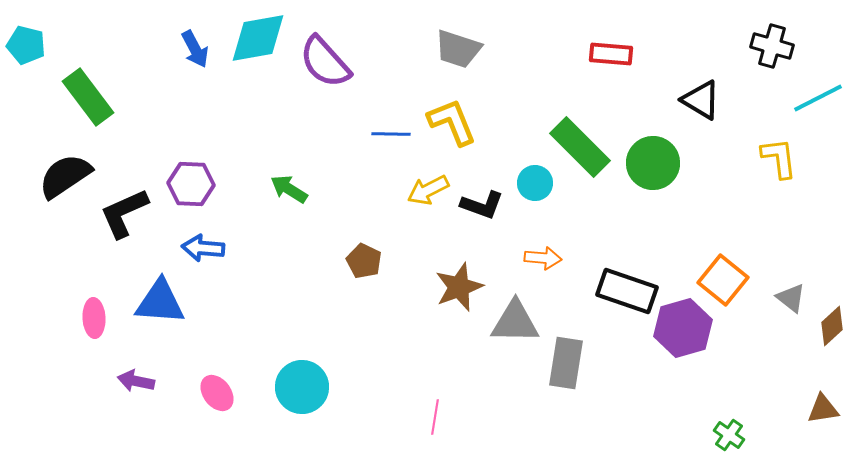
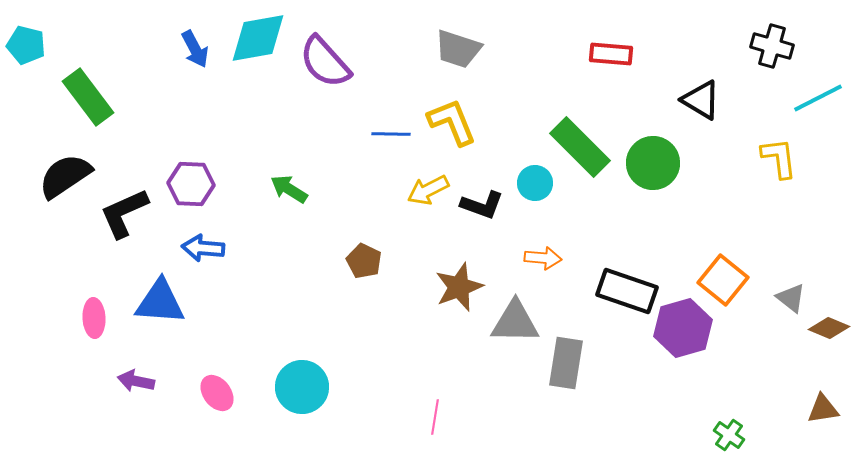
brown diamond at (832, 326): moved 3 px left, 2 px down; rotated 66 degrees clockwise
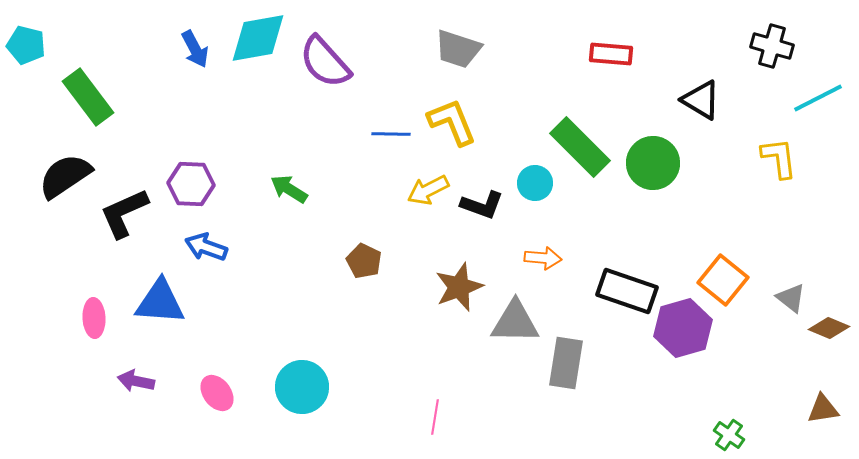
blue arrow at (203, 248): moved 3 px right, 1 px up; rotated 15 degrees clockwise
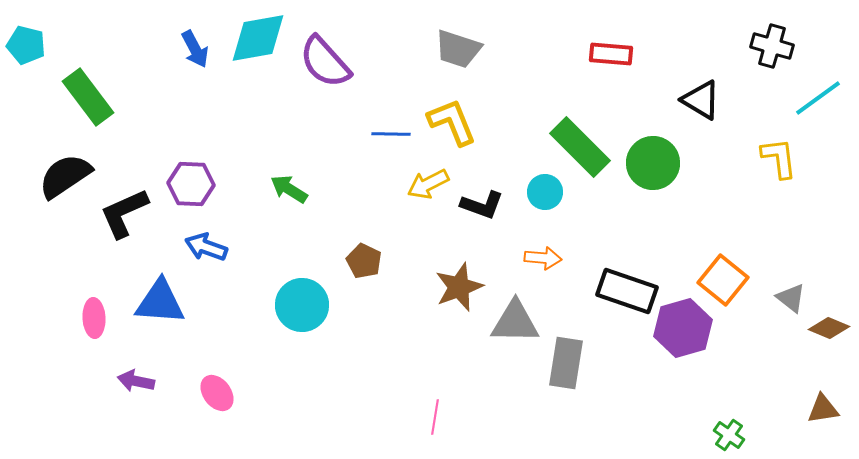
cyan line at (818, 98): rotated 9 degrees counterclockwise
cyan circle at (535, 183): moved 10 px right, 9 px down
yellow arrow at (428, 190): moved 6 px up
cyan circle at (302, 387): moved 82 px up
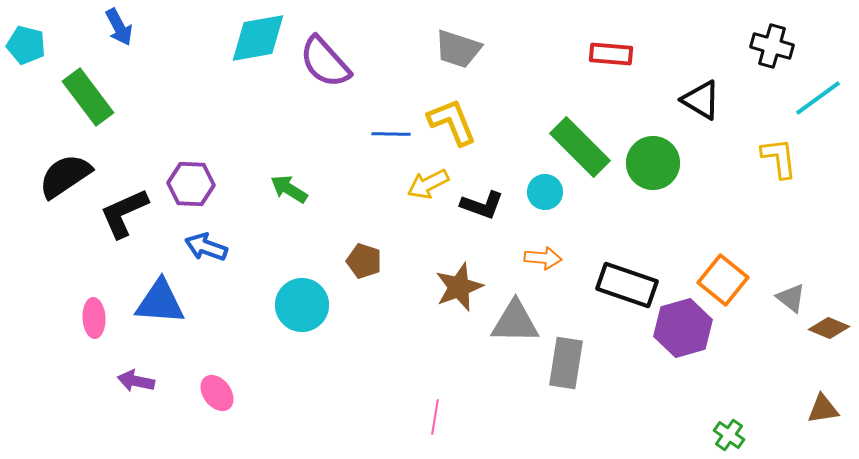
blue arrow at (195, 49): moved 76 px left, 22 px up
brown pentagon at (364, 261): rotated 8 degrees counterclockwise
black rectangle at (627, 291): moved 6 px up
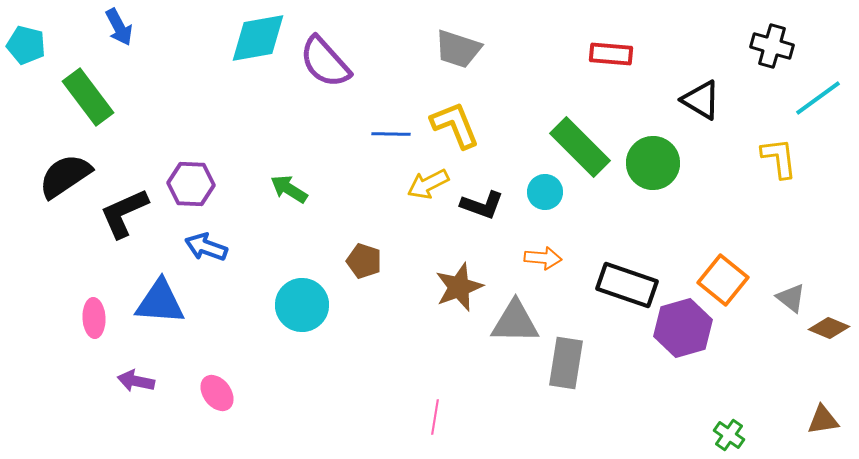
yellow L-shape at (452, 122): moved 3 px right, 3 px down
brown triangle at (823, 409): moved 11 px down
